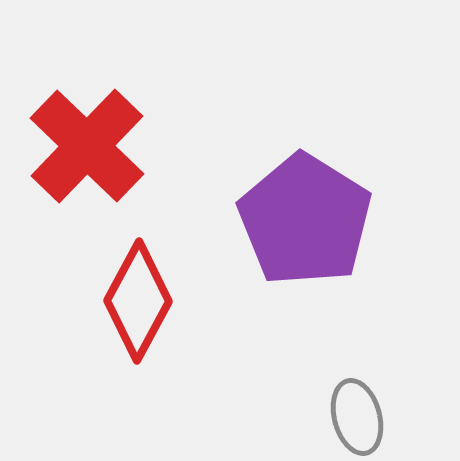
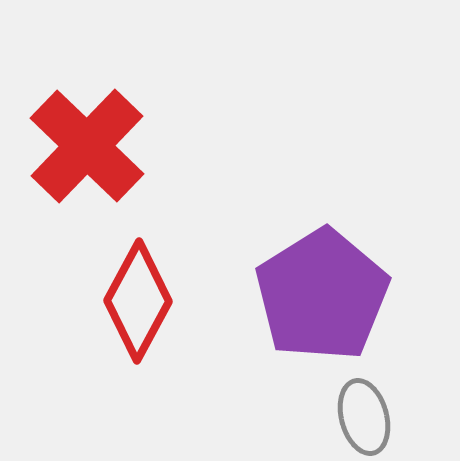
purple pentagon: moved 17 px right, 75 px down; rotated 8 degrees clockwise
gray ellipse: moved 7 px right
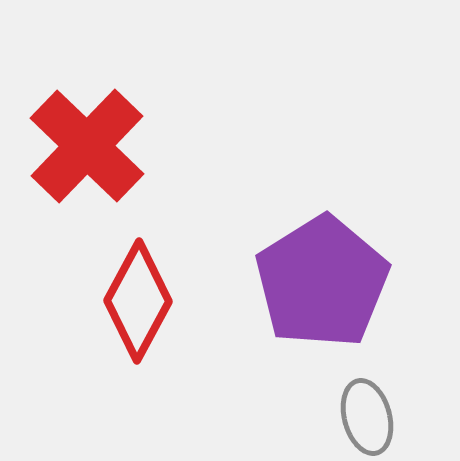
purple pentagon: moved 13 px up
gray ellipse: moved 3 px right
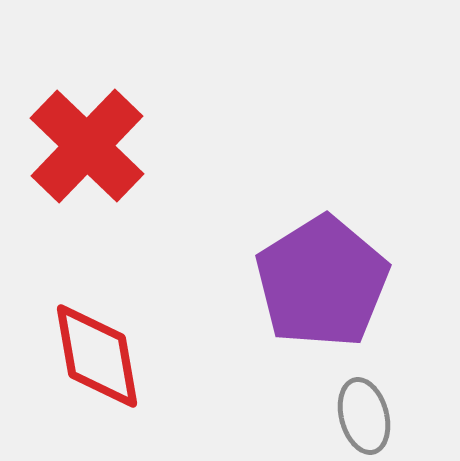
red diamond: moved 41 px left, 55 px down; rotated 38 degrees counterclockwise
gray ellipse: moved 3 px left, 1 px up
